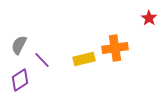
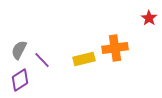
gray semicircle: moved 5 px down
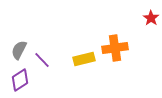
red star: moved 2 px right
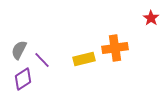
purple diamond: moved 3 px right, 1 px up
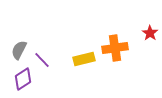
red star: moved 1 px left, 15 px down
